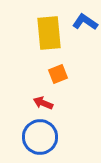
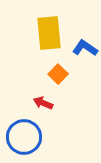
blue L-shape: moved 26 px down
orange square: rotated 24 degrees counterclockwise
blue circle: moved 16 px left
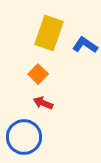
yellow rectangle: rotated 24 degrees clockwise
blue L-shape: moved 3 px up
orange square: moved 20 px left
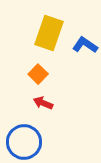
blue circle: moved 5 px down
